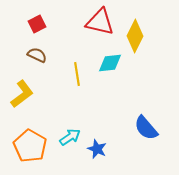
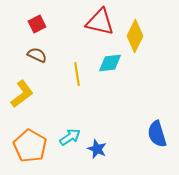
blue semicircle: moved 11 px right, 6 px down; rotated 24 degrees clockwise
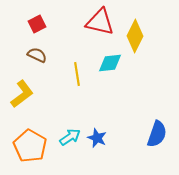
blue semicircle: rotated 144 degrees counterclockwise
blue star: moved 11 px up
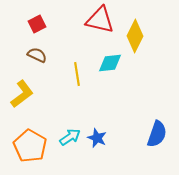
red triangle: moved 2 px up
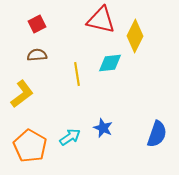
red triangle: moved 1 px right
brown semicircle: rotated 30 degrees counterclockwise
blue star: moved 6 px right, 10 px up
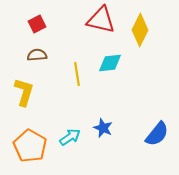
yellow diamond: moved 5 px right, 6 px up
yellow L-shape: moved 2 px right, 2 px up; rotated 36 degrees counterclockwise
blue semicircle: rotated 20 degrees clockwise
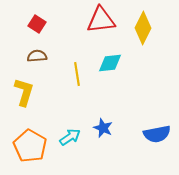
red triangle: rotated 20 degrees counterclockwise
red square: rotated 30 degrees counterclockwise
yellow diamond: moved 3 px right, 2 px up
brown semicircle: moved 1 px down
blue semicircle: rotated 40 degrees clockwise
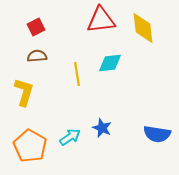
red square: moved 1 px left, 3 px down; rotated 30 degrees clockwise
yellow diamond: rotated 32 degrees counterclockwise
blue star: moved 1 px left
blue semicircle: rotated 20 degrees clockwise
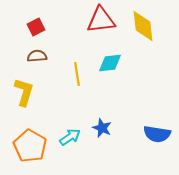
yellow diamond: moved 2 px up
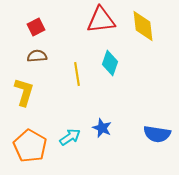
cyan diamond: rotated 65 degrees counterclockwise
